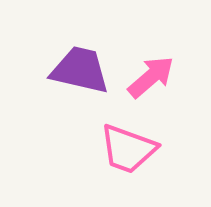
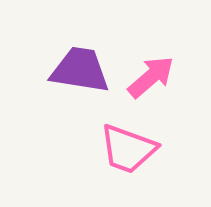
purple trapezoid: rotated 4 degrees counterclockwise
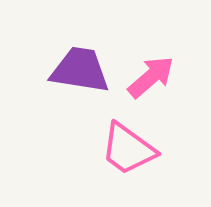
pink trapezoid: rotated 16 degrees clockwise
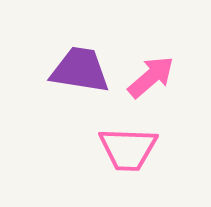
pink trapezoid: rotated 34 degrees counterclockwise
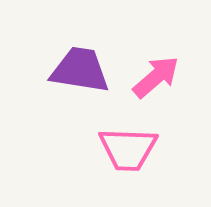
pink arrow: moved 5 px right
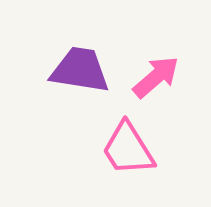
pink trapezoid: rotated 56 degrees clockwise
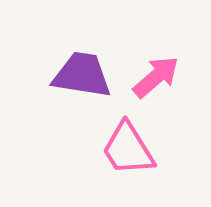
purple trapezoid: moved 2 px right, 5 px down
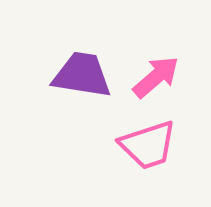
pink trapezoid: moved 20 px right, 4 px up; rotated 76 degrees counterclockwise
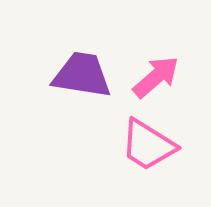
pink trapezoid: rotated 50 degrees clockwise
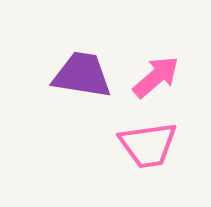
pink trapezoid: rotated 40 degrees counterclockwise
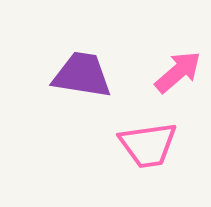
pink arrow: moved 22 px right, 5 px up
